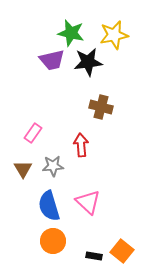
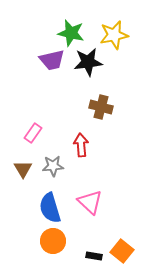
pink triangle: moved 2 px right
blue semicircle: moved 1 px right, 2 px down
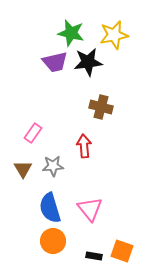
purple trapezoid: moved 3 px right, 2 px down
red arrow: moved 3 px right, 1 px down
pink triangle: moved 7 px down; rotated 8 degrees clockwise
orange square: rotated 20 degrees counterclockwise
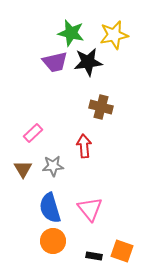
pink rectangle: rotated 12 degrees clockwise
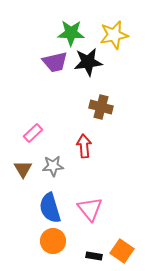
green star: rotated 12 degrees counterclockwise
orange square: rotated 15 degrees clockwise
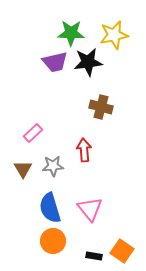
red arrow: moved 4 px down
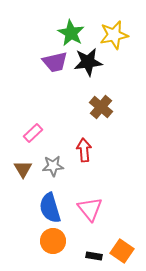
green star: rotated 28 degrees clockwise
brown cross: rotated 25 degrees clockwise
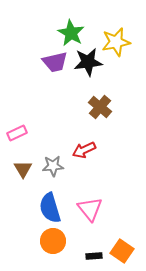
yellow star: moved 2 px right, 7 px down
brown cross: moved 1 px left
pink rectangle: moved 16 px left; rotated 18 degrees clockwise
red arrow: rotated 110 degrees counterclockwise
black rectangle: rotated 14 degrees counterclockwise
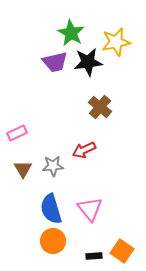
blue semicircle: moved 1 px right, 1 px down
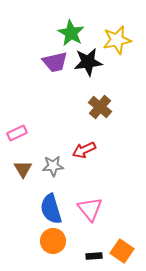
yellow star: moved 1 px right, 2 px up
